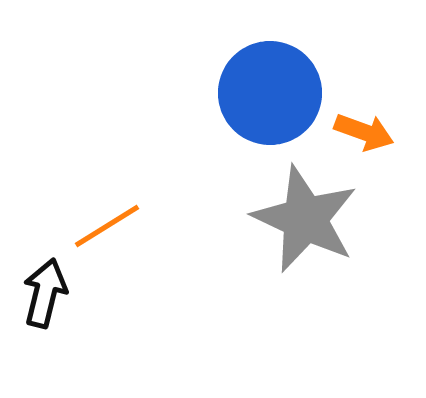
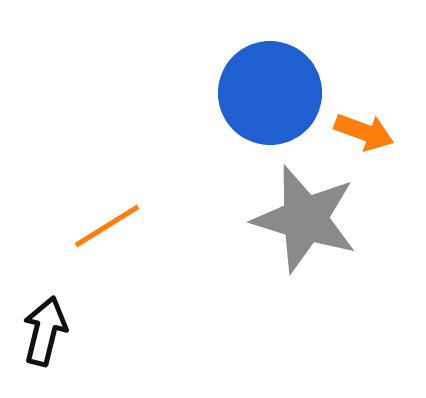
gray star: rotated 8 degrees counterclockwise
black arrow: moved 38 px down
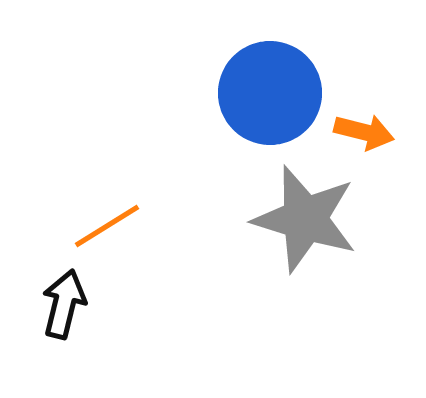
orange arrow: rotated 6 degrees counterclockwise
black arrow: moved 19 px right, 27 px up
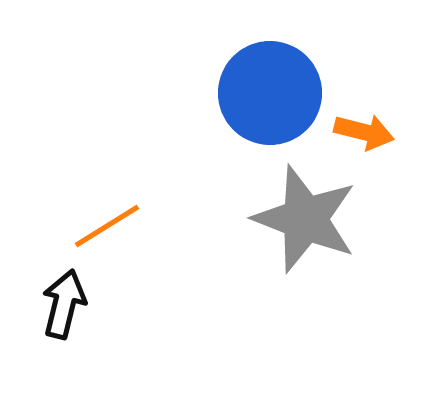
gray star: rotated 4 degrees clockwise
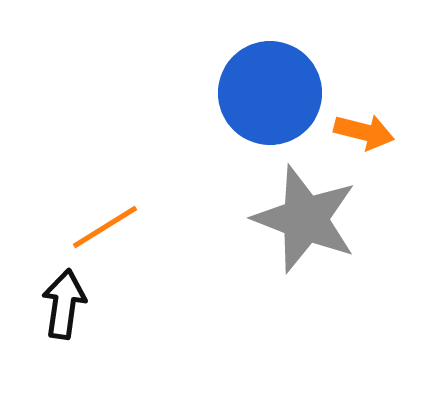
orange line: moved 2 px left, 1 px down
black arrow: rotated 6 degrees counterclockwise
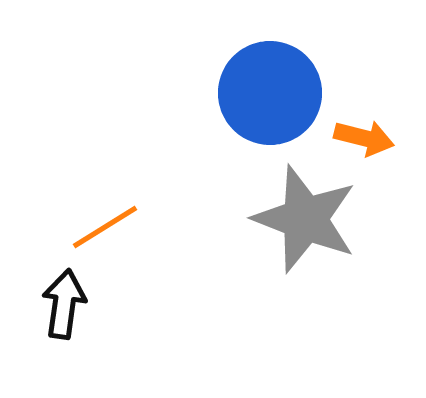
orange arrow: moved 6 px down
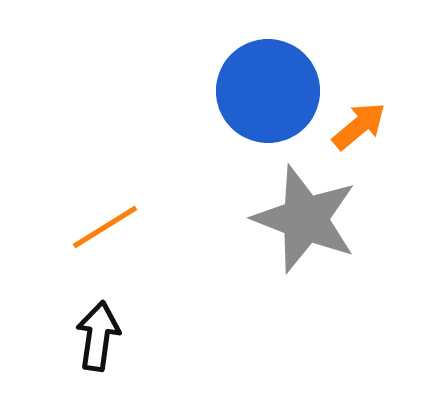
blue circle: moved 2 px left, 2 px up
orange arrow: moved 5 px left, 12 px up; rotated 54 degrees counterclockwise
black arrow: moved 34 px right, 32 px down
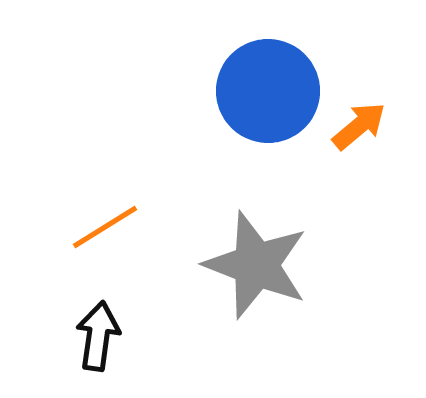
gray star: moved 49 px left, 46 px down
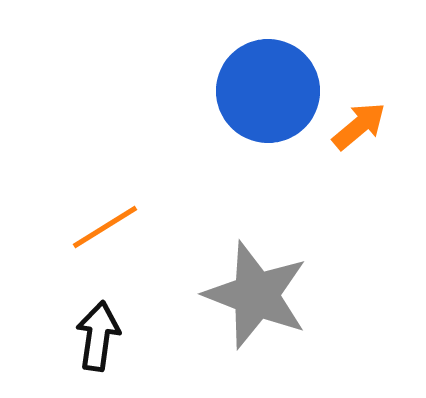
gray star: moved 30 px down
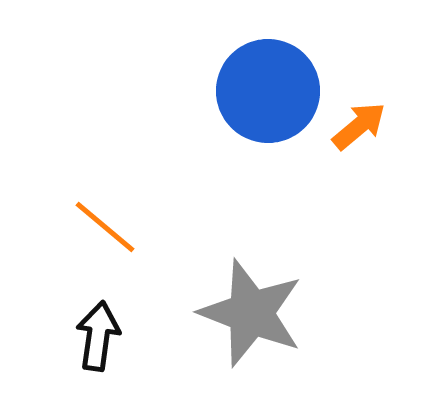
orange line: rotated 72 degrees clockwise
gray star: moved 5 px left, 18 px down
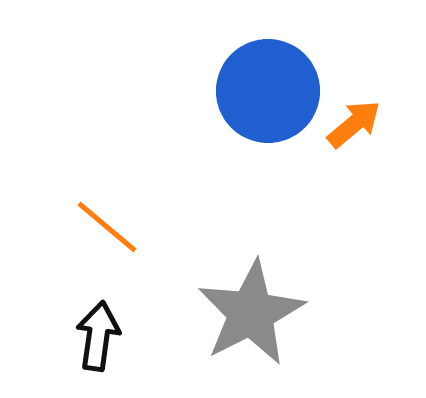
orange arrow: moved 5 px left, 2 px up
orange line: moved 2 px right
gray star: rotated 24 degrees clockwise
